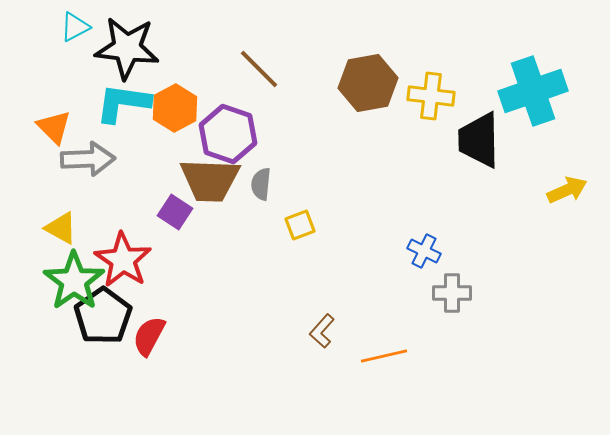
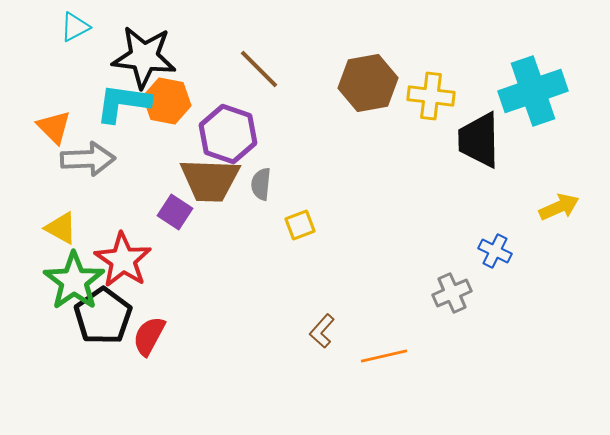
black star: moved 17 px right, 9 px down
orange hexagon: moved 8 px left, 7 px up; rotated 21 degrees counterclockwise
yellow arrow: moved 8 px left, 17 px down
blue cross: moved 71 px right
gray cross: rotated 24 degrees counterclockwise
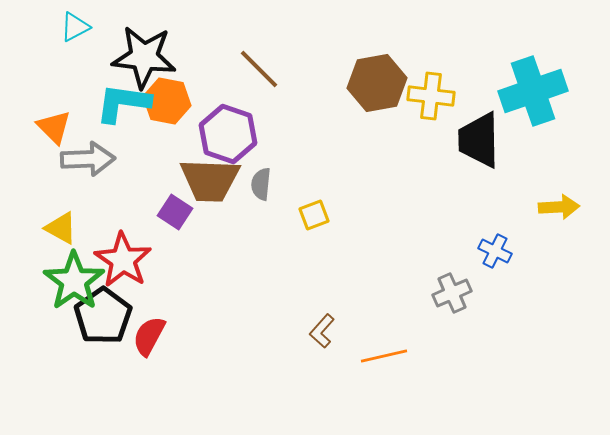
brown hexagon: moved 9 px right
yellow arrow: rotated 21 degrees clockwise
yellow square: moved 14 px right, 10 px up
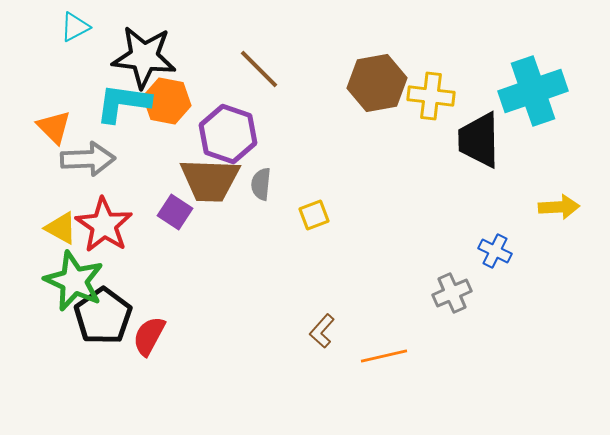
red star: moved 19 px left, 35 px up
green star: rotated 12 degrees counterclockwise
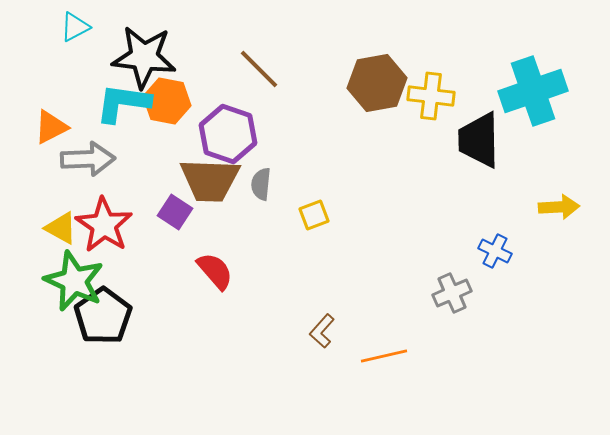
orange triangle: moved 3 px left; rotated 48 degrees clockwise
red semicircle: moved 66 px right, 65 px up; rotated 111 degrees clockwise
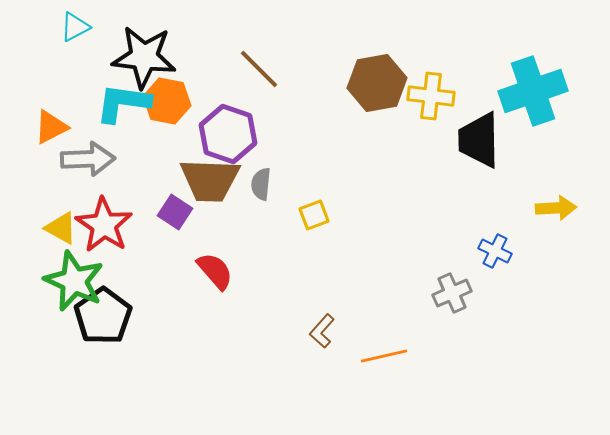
yellow arrow: moved 3 px left, 1 px down
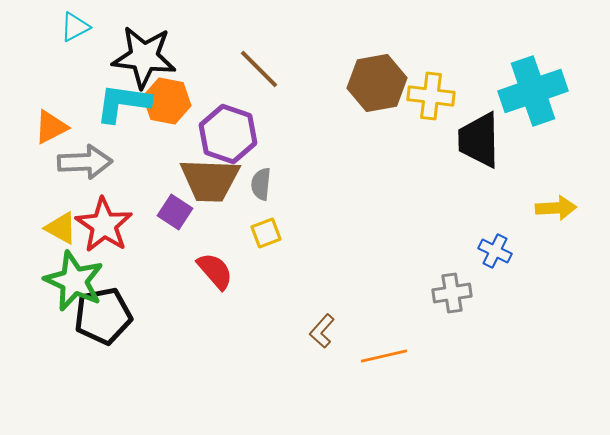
gray arrow: moved 3 px left, 3 px down
yellow square: moved 48 px left, 18 px down
gray cross: rotated 15 degrees clockwise
black pentagon: rotated 24 degrees clockwise
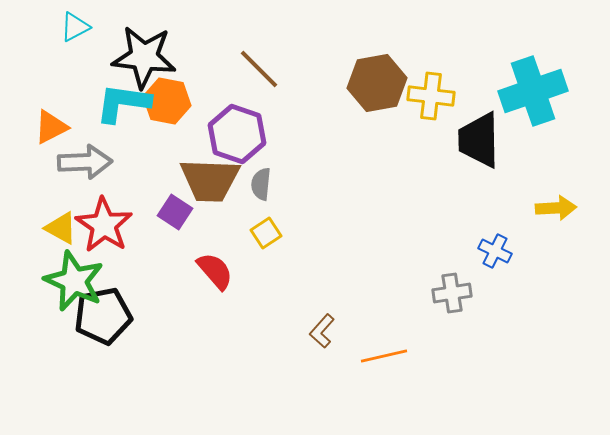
purple hexagon: moved 9 px right
yellow square: rotated 12 degrees counterclockwise
